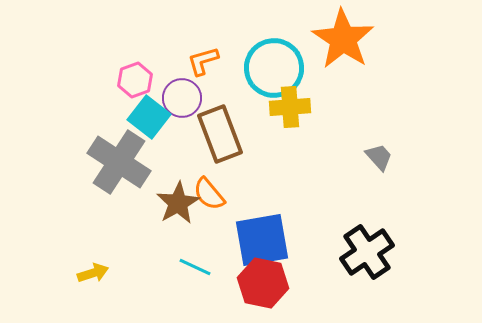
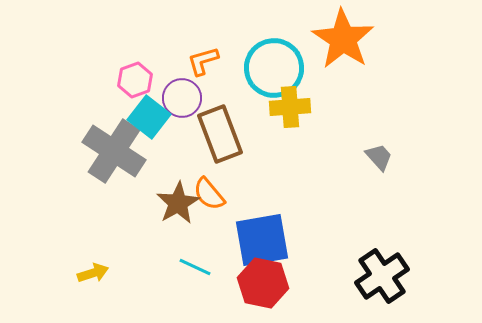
gray cross: moved 5 px left, 11 px up
black cross: moved 15 px right, 24 px down
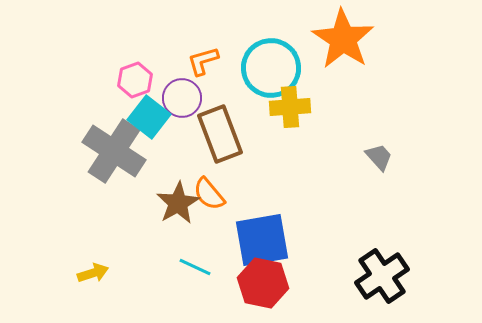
cyan circle: moved 3 px left
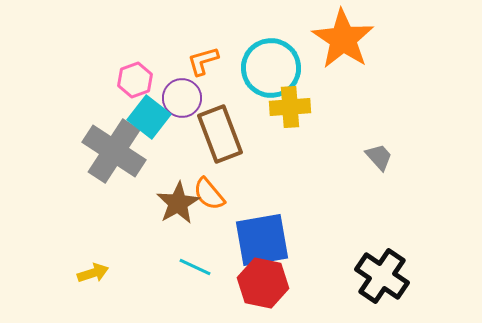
black cross: rotated 22 degrees counterclockwise
